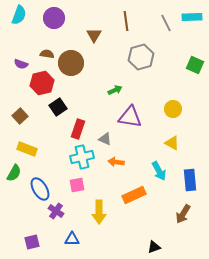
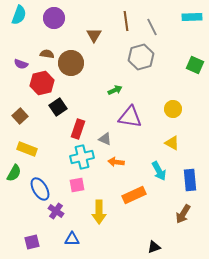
gray line: moved 14 px left, 4 px down
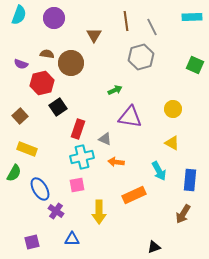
blue rectangle: rotated 10 degrees clockwise
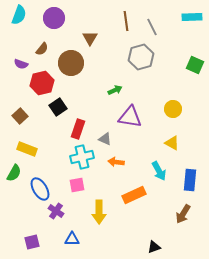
brown triangle: moved 4 px left, 3 px down
brown semicircle: moved 5 px left, 5 px up; rotated 120 degrees clockwise
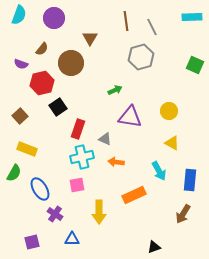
yellow circle: moved 4 px left, 2 px down
purple cross: moved 1 px left, 3 px down
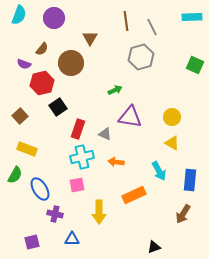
purple semicircle: moved 3 px right
yellow circle: moved 3 px right, 6 px down
gray triangle: moved 5 px up
green semicircle: moved 1 px right, 2 px down
purple cross: rotated 21 degrees counterclockwise
